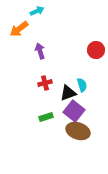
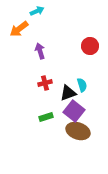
red circle: moved 6 px left, 4 px up
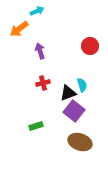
red cross: moved 2 px left
green rectangle: moved 10 px left, 9 px down
brown ellipse: moved 2 px right, 11 px down
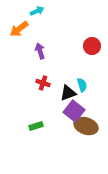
red circle: moved 2 px right
red cross: rotated 32 degrees clockwise
brown ellipse: moved 6 px right, 16 px up
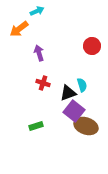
purple arrow: moved 1 px left, 2 px down
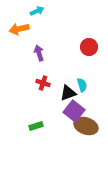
orange arrow: rotated 24 degrees clockwise
red circle: moved 3 px left, 1 px down
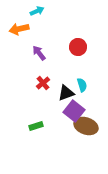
red circle: moved 11 px left
purple arrow: rotated 21 degrees counterclockwise
red cross: rotated 32 degrees clockwise
black triangle: moved 2 px left
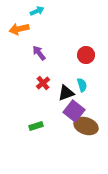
red circle: moved 8 px right, 8 px down
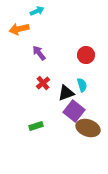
brown ellipse: moved 2 px right, 2 px down
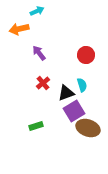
purple square: rotated 20 degrees clockwise
